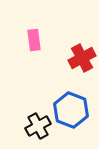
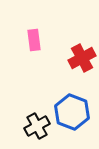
blue hexagon: moved 1 px right, 2 px down
black cross: moved 1 px left
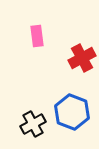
pink rectangle: moved 3 px right, 4 px up
black cross: moved 4 px left, 2 px up
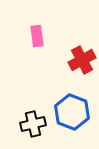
red cross: moved 2 px down
black cross: rotated 15 degrees clockwise
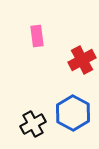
blue hexagon: moved 1 px right, 1 px down; rotated 8 degrees clockwise
black cross: rotated 15 degrees counterclockwise
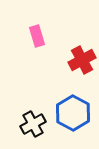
pink rectangle: rotated 10 degrees counterclockwise
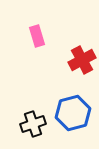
blue hexagon: rotated 16 degrees clockwise
black cross: rotated 10 degrees clockwise
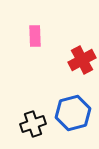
pink rectangle: moved 2 px left; rotated 15 degrees clockwise
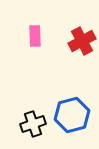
red cross: moved 19 px up
blue hexagon: moved 1 px left, 2 px down
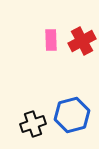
pink rectangle: moved 16 px right, 4 px down
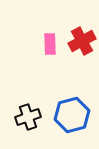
pink rectangle: moved 1 px left, 4 px down
black cross: moved 5 px left, 7 px up
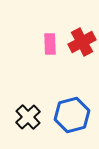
red cross: moved 1 px down
black cross: rotated 25 degrees counterclockwise
